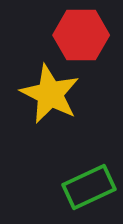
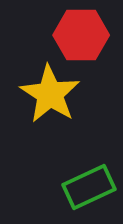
yellow star: rotated 6 degrees clockwise
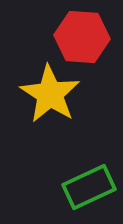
red hexagon: moved 1 px right, 2 px down; rotated 4 degrees clockwise
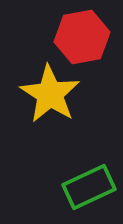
red hexagon: rotated 14 degrees counterclockwise
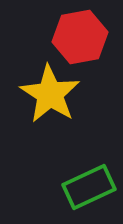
red hexagon: moved 2 px left
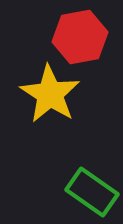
green rectangle: moved 3 px right, 5 px down; rotated 60 degrees clockwise
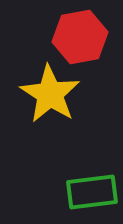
green rectangle: rotated 42 degrees counterclockwise
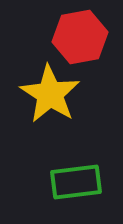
green rectangle: moved 16 px left, 10 px up
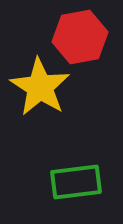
yellow star: moved 10 px left, 7 px up
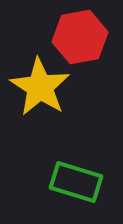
green rectangle: rotated 24 degrees clockwise
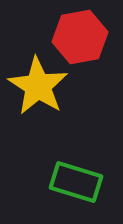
yellow star: moved 2 px left, 1 px up
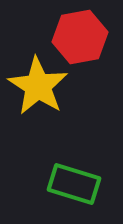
green rectangle: moved 2 px left, 2 px down
